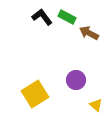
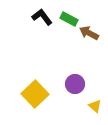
green rectangle: moved 2 px right, 2 px down
purple circle: moved 1 px left, 4 px down
yellow square: rotated 12 degrees counterclockwise
yellow triangle: moved 1 px left, 1 px down
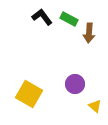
brown arrow: rotated 114 degrees counterclockwise
yellow square: moved 6 px left; rotated 16 degrees counterclockwise
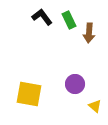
green rectangle: moved 1 px down; rotated 36 degrees clockwise
yellow square: rotated 20 degrees counterclockwise
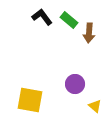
green rectangle: rotated 24 degrees counterclockwise
yellow square: moved 1 px right, 6 px down
